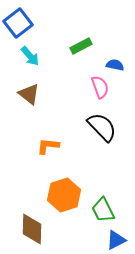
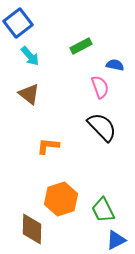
orange hexagon: moved 3 px left, 4 px down
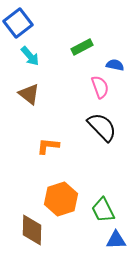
green rectangle: moved 1 px right, 1 px down
brown diamond: moved 1 px down
blue triangle: rotated 25 degrees clockwise
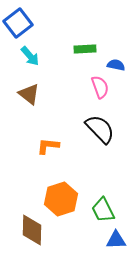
green rectangle: moved 3 px right, 2 px down; rotated 25 degrees clockwise
blue semicircle: moved 1 px right
black semicircle: moved 2 px left, 2 px down
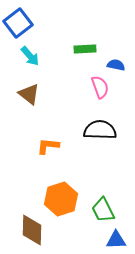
black semicircle: moved 1 px down; rotated 44 degrees counterclockwise
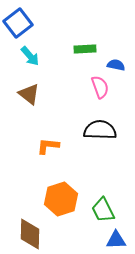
brown diamond: moved 2 px left, 4 px down
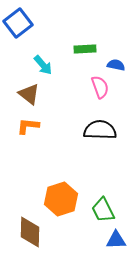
cyan arrow: moved 13 px right, 9 px down
orange L-shape: moved 20 px left, 20 px up
brown diamond: moved 2 px up
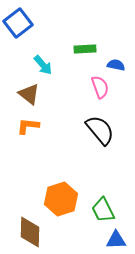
black semicircle: rotated 48 degrees clockwise
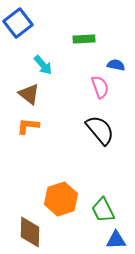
green rectangle: moved 1 px left, 10 px up
